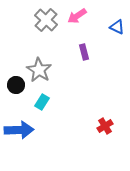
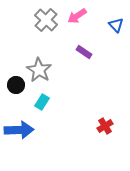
blue triangle: moved 1 px left, 2 px up; rotated 21 degrees clockwise
purple rectangle: rotated 42 degrees counterclockwise
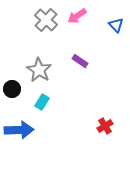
purple rectangle: moved 4 px left, 9 px down
black circle: moved 4 px left, 4 px down
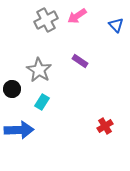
gray cross: rotated 20 degrees clockwise
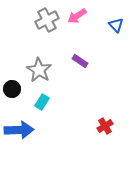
gray cross: moved 1 px right
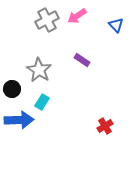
purple rectangle: moved 2 px right, 1 px up
blue arrow: moved 10 px up
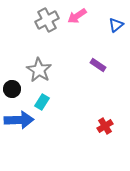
blue triangle: rotated 35 degrees clockwise
purple rectangle: moved 16 px right, 5 px down
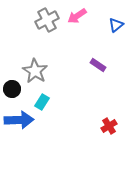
gray star: moved 4 px left, 1 px down
red cross: moved 4 px right
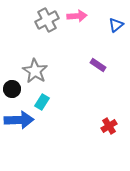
pink arrow: rotated 150 degrees counterclockwise
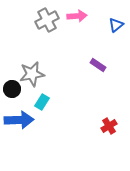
gray star: moved 3 px left, 3 px down; rotated 30 degrees clockwise
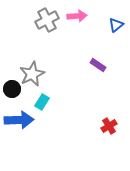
gray star: rotated 15 degrees counterclockwise
